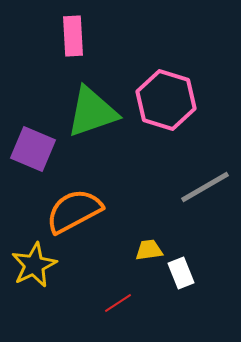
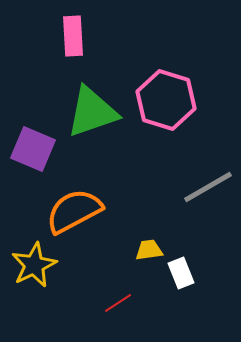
gray line: moved 3 px right
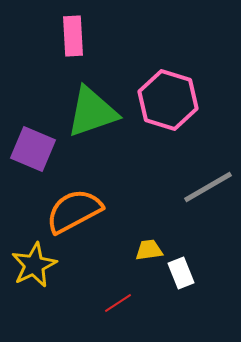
pink hexagon: moved 2 px right
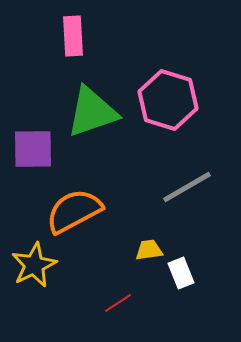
purple square: rotated 24 degrees counterclockwise
gray line: moved 21 px left
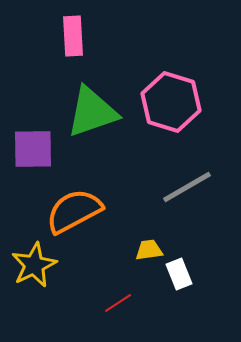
pink hexagon: moved 3 px right, 2 px down
white rectangle: moved 2 px left, 1 px down
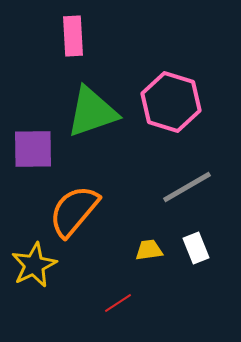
orange semicircle: rotated 22 degrees counterclockwise
white rectangle: moved 17 px right, 26 px up
